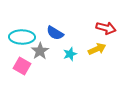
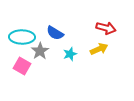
yellow arrow: moved 2 px right
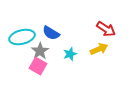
red arrow: moved 1 px down; rotated 18 degrees clockwise
blue semicircle: moved 4 px left
cyan ellipse: rotated 15 degrees counterclockwise
pink square: moved 16 px right
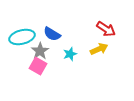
blue semicircle: moved 1 px right, 1 px down
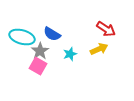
cyan ellipse: rotated 30 degrees clockwise
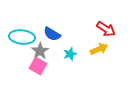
cyan ellipse: rotated 10 degrees counterclockwise
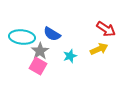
cyan star: moved 2 px down
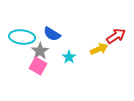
red arrow: moved 10 px right, 7 px down; rotated 66 degrees counterclockwise
cyan star: moved 1 px left, 1 px down; rotated 16 degrees counterclockwise
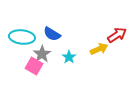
red arrow: moved 1 px right, 1 px up
gray star: moved 2 px right, 3 px down
pink square: moved 4 px left
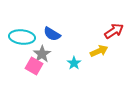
red arrow: moved 3 px left, 4 px up
yellow arrow: moved 2 px down
cyan star: moved 5 px right, 6 px down
